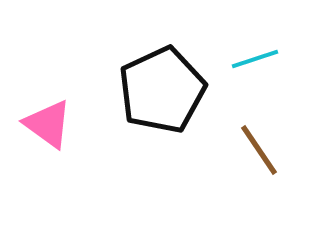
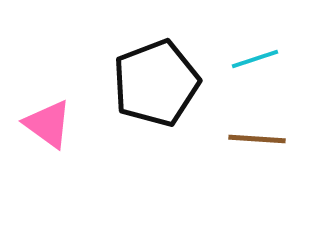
black pentagon: moved 6 px left, 7 px up; rotated 4 degrees clockwise
brown line: moved 2 px left, 11 px up; rotated 52 degrees counterclockwise
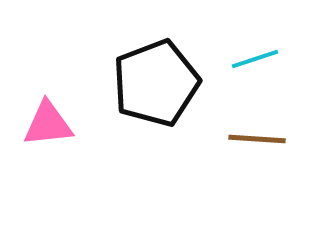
pink triangle: rotated 42 degrees counterclockwise
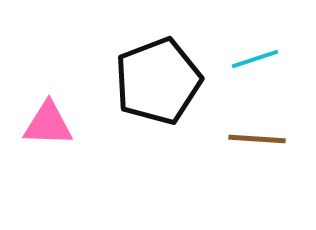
black pentagon: moved 2 px right, 2 px up
pink triangle: rotated 8 degrees clockwise
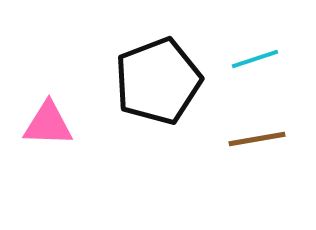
brown line: rotated 14 degrees counterclockwise
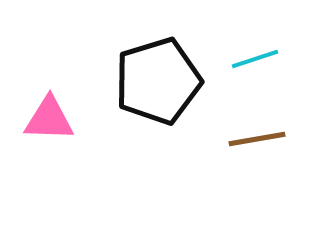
black pentagon: rotated 4 degrees clockwise
pink triangle: moved 1 px right, 5 px up
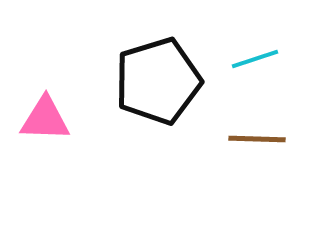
pink triangle: moved 4 px left
brown line: rotated 12 degrees clockwise
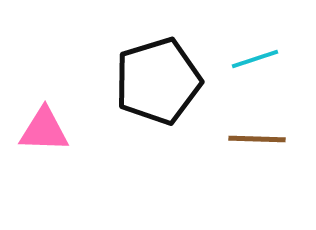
pink triangle: moved 1 px left, 11 px down
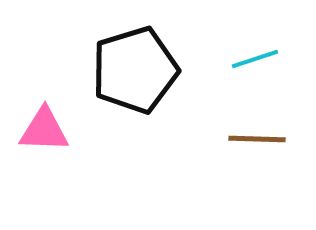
black pentagon: moved 23 px left, 11 px up
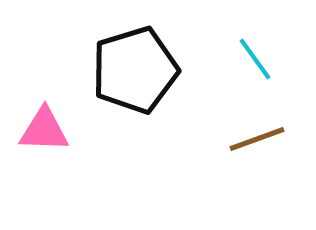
cyan line: rotated 72 degrees clockwise
brown line: rotated 22 degrees counterclockwise
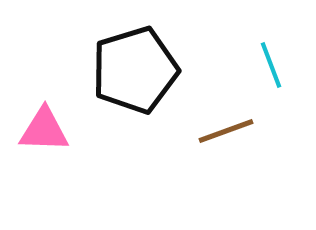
cyan line: moved 16 px right, 6 px down; rotated 15 degrees clockwise
brown line: moved 31 px left, 8 px up
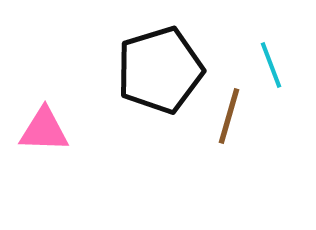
black pentagon: moved 25 px right
brown line: moved 3 px right, 15 px up; rotated 54 degrees counterclockwise
